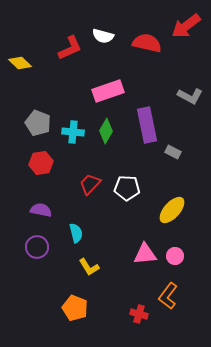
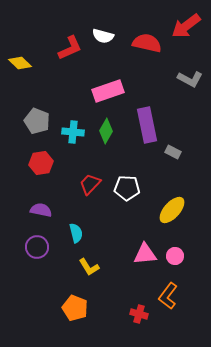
gray L-shape: moved 17 px up
gray pentagon: moved 1 px left, 2 px up
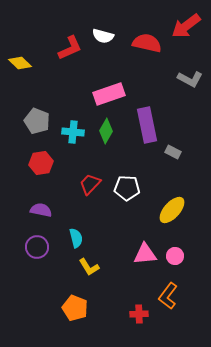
pink rectangle: moved 1 px right, 3 px down
cyan semicircle: moved 5 px down
red cross: rotated 18 degrees counterclockwise
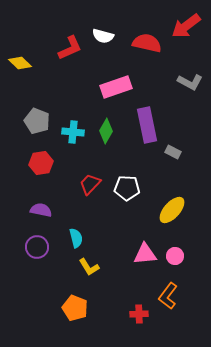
gray L-shape: moved 3 px down
pink rectangle: moved 7 px right, 7 px up
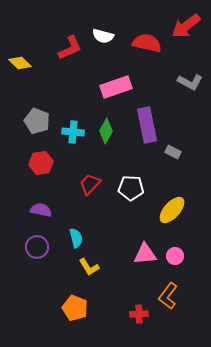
white pentagon: moved 4 px right
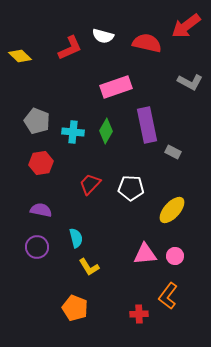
yellow diamond: moved 7 px up
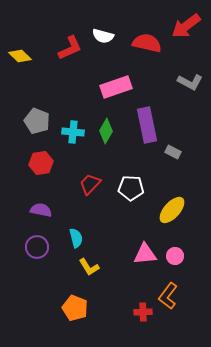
red cross: moved 4 px right, 2 px up
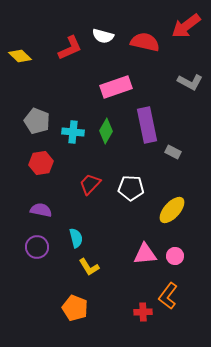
red semicircle: moved 2 px left, 1 px up
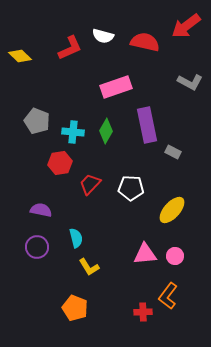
red hexagon: moved 19 px right
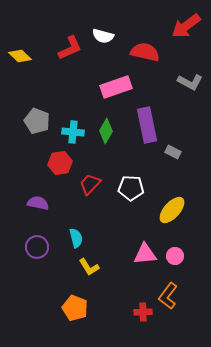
red semicircle: moved 10 px down
purple semicircle: moved 3 px left, 7 px up
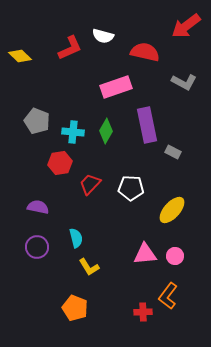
gray L-shape: moved 6 px left
purple semicircle: moved 4 px down
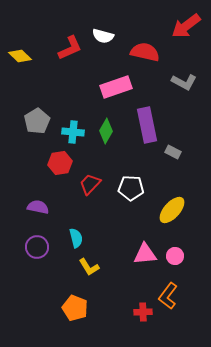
gray pentagon: rotated 20 degrees clockwise
